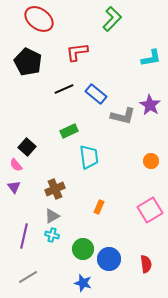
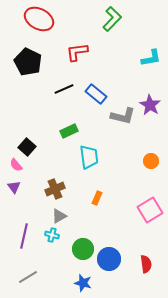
red ellipse: rotated 8 degrees counterclockwise
orange rectangle: moved 2 px left, 9 px up
gray triangle: moved 7 px right
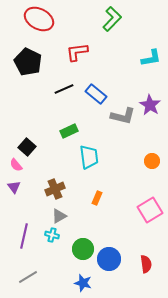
orange circle: moved 1 px right
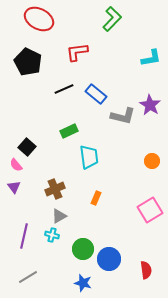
orange rectangle: moved 1 px left
red semicircle: moved 6 px down
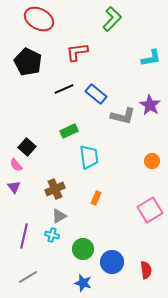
blue circle: moved 3 px right, 3 px down
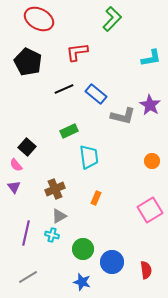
purple line: moved 2 px right, 3 px up
blue star: moved 1 px left, 1 px up
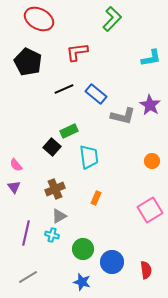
black square: moved 25 px right
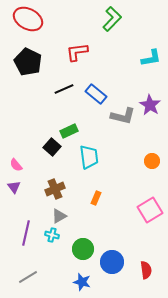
red ellipse: moved 11 px left
